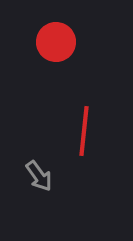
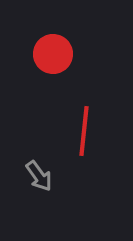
red circle: moved 3 px left, 12 px down
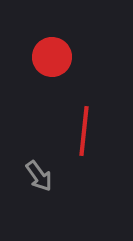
red circle: moved 1 px left, 3 px down
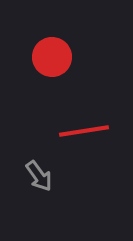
red line: rotated 75 degrees clockwise
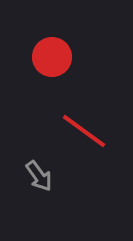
red line: rotated 45 degrees clockwise
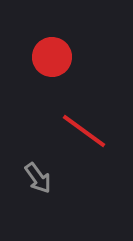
gray arrow: moved 1 px left, 2 px down
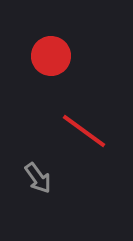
red circle: moved 1 px left, 1 px up
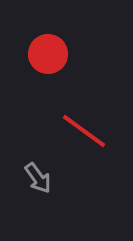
red circle: moved 3 px left, 2 px up
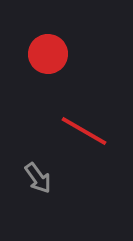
red line: rotated 6 degrees counterclockwise
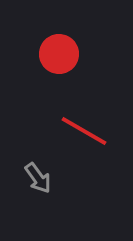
red circle: moved 11 px right
